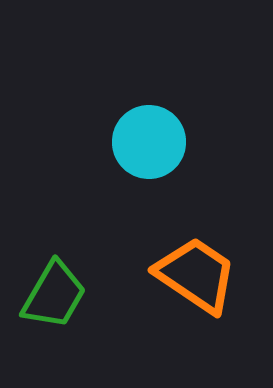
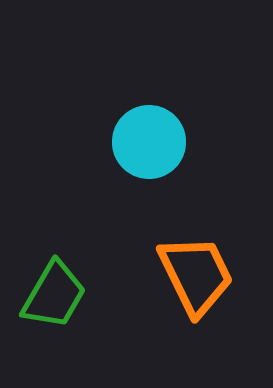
orange trapezoid: rotated 30 degrees clockwise
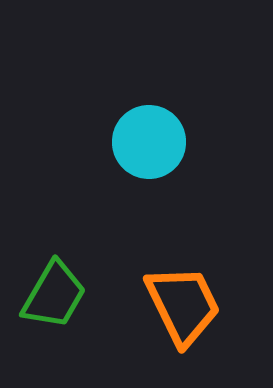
orange trapezoid: moved 13 px left, 30 px down
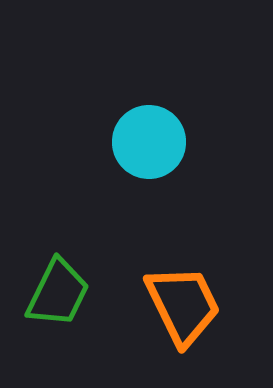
green trapezoid: moved 4 px right, 2 px up; rotated 4 degrees counterclockwise
